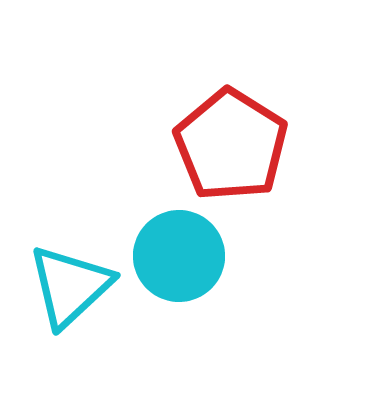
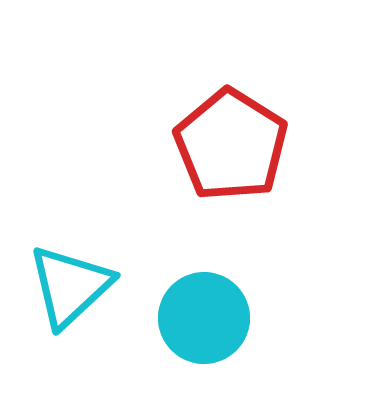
cyan circle: moved 25 px right, 62 px down
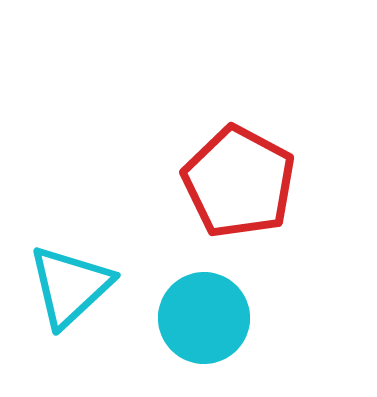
red pentagon: moved 8 px right, 37 px down; rotated 4 degrees counterclockwise
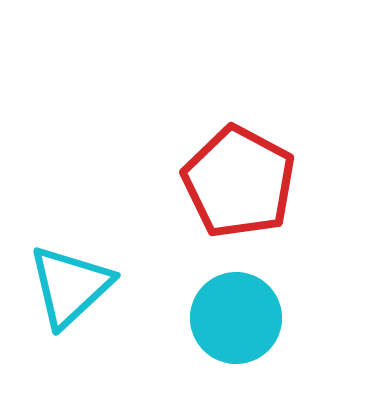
cyan circle: moved 32 px right
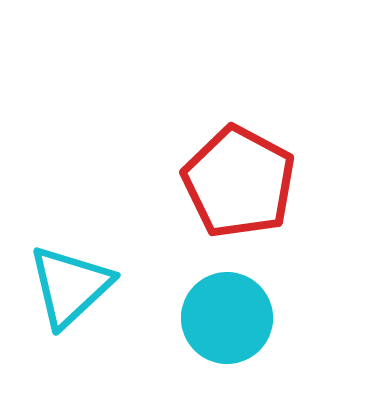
cyan circle: moved 9 px left
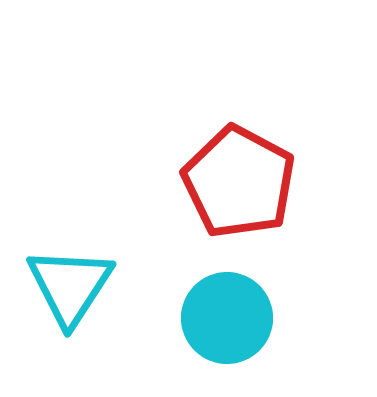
cyan triangle: rotated 14 degrees counterclockwise
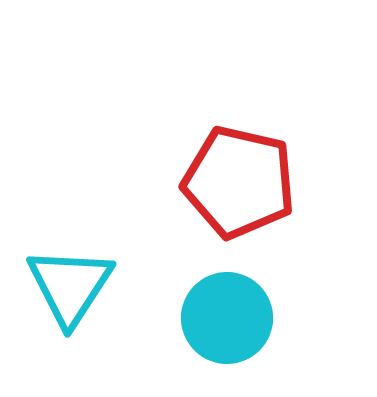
red pentagon: rotated 15 degrees counterclockwise
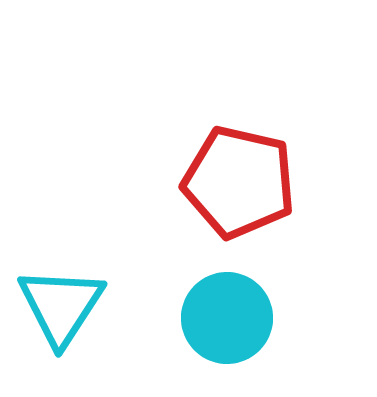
cyan triangle: moved 9 px left, 20 px down
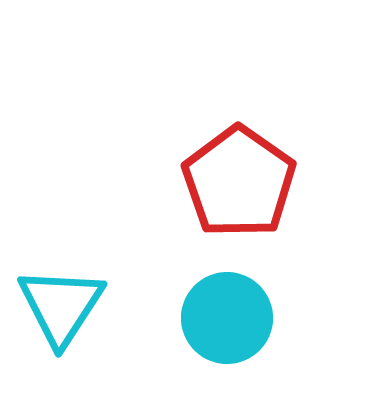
red pentagon: rotated 22 degrees clockwise
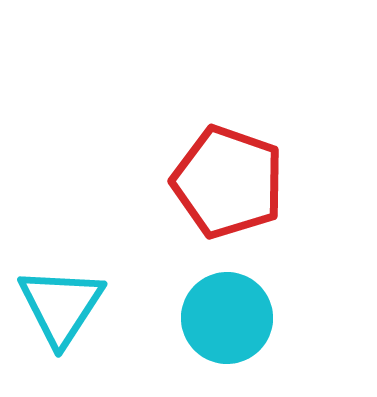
red pentagon: moved 11 px left; rotated 16 degrees counterclockwise
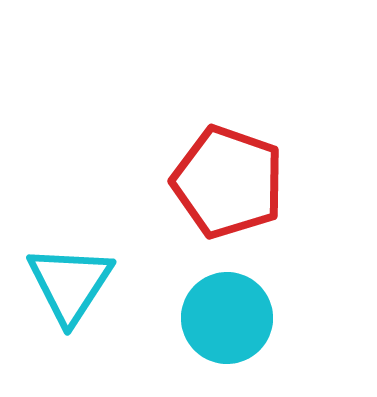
cyan triangle: moved 9 px right, 22 px up
